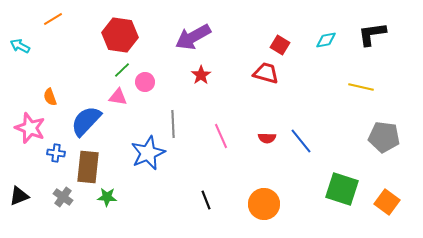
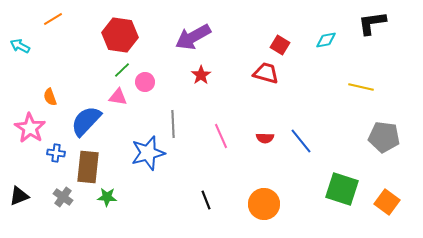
black L-shape: moved 11 px up
pink star: rotated 12 degrees clockwise
red semicircle: moved 2 px left
blue star: rotated 8 degrees clockwise
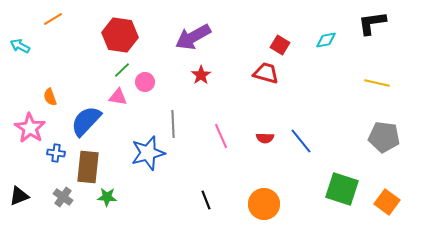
yellow line: moved 16 px right, 4 px up
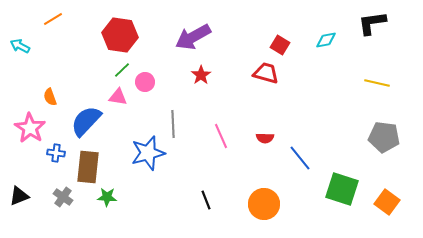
blue line: moved 1 px left, 17 px down
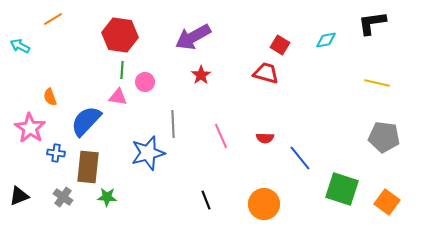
green line: rotated 42 degrees counterclockwise
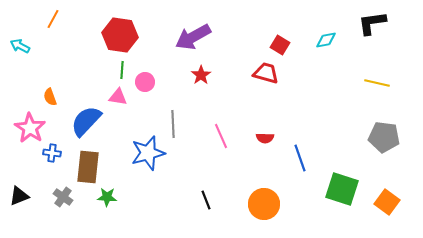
orange line: rotated 30 degrees counterclockwise
blue cross: moved 4 px left
blue line: rotated 20 degrees clockwise
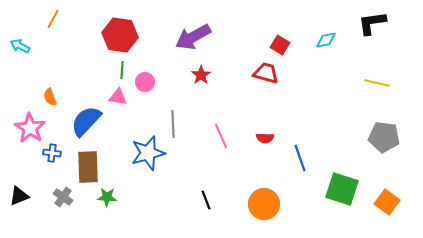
brown rectangle: rotated 8 degrees counterclockwise
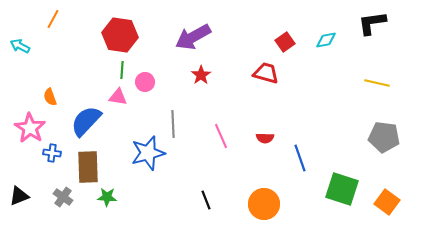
red square: moved 5 px right, 3 px up; rotated 24 degrees clockwise
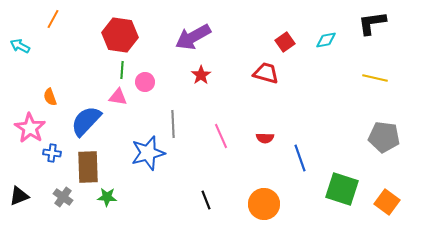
yellow line: moved 2 px left, 5 px up
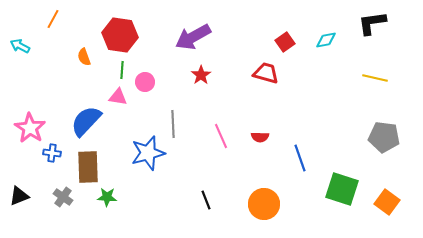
orange semicircle: moved 34 px right, 40 px up
red semicircle: moved 5 px left, 1 px up
